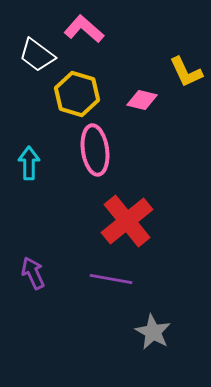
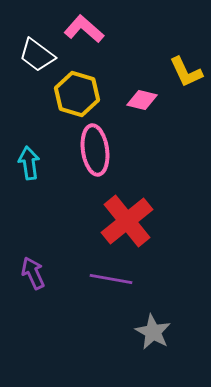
cyan arrow: rotated 8 degrees counterclockwise
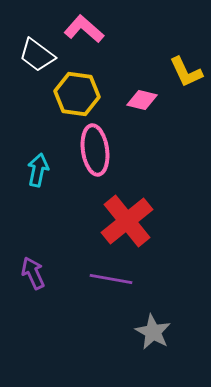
yellow hexagon: rotated 9 degrees counterclockwise
cyan arrow: moved 9 px right, 7 px down; rotated 20 degrees clockwise
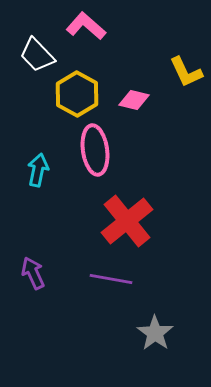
pink L-shape: moved 2 px right, 3 px up
white trapezoid: rotated 9 degrees clockwise
yellow hexagon: rotated 21 degrees clockwise
pink diamond: moved 8 px left
gray star: moved 2 px right, 1 px down; rotated 6 degrees clockwise
